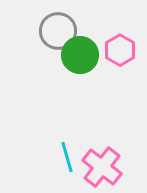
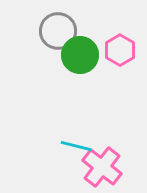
cyan line: moved 9 px right, 11 px up; rotated 60 degrees counterclockwise
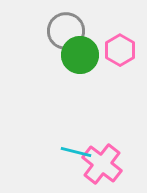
gray circle: moved 8 px right
cyan line: moved 6 px down
pink cross: moved 3 px up
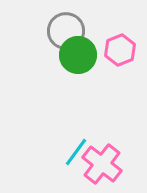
pink hexagon: rotated 8 degrees clockwise
green circle: moved 2 px left
cyan line: rotated 68 degrees counterclockwise
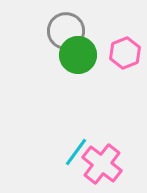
pink hexagon: moved 5 px right, 3 px down
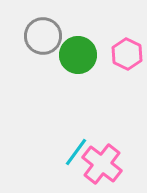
gray circle: moved 23 px left, 5 px down
pink hexagon: moved 2 px right, 1 px down; rotated 12 degrees counterclockwise
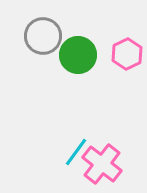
pink hexagon: rotated 8 degrees clockwise
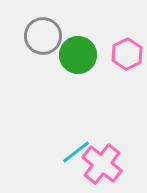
cyan line: rotated 16 degrees clockwise
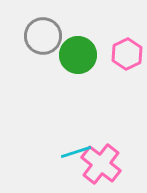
cyan line: rotated 20 degrees clockwise
pink cross: moved 1 px left
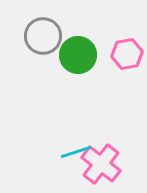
pink hexagon: rotated 16 degrees clockwise
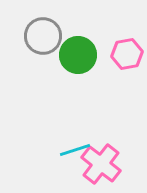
cyan line: moved 1 px left, 2 px up
